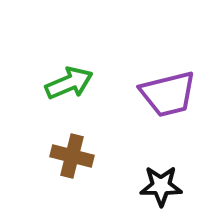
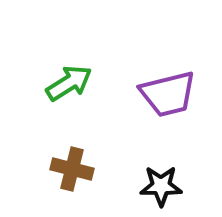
green arrow: rotated 9 degrees counterclockwise
brown cross: moved 13 px down
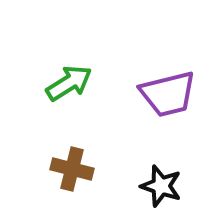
black star: rotated 18 degrees clockwise
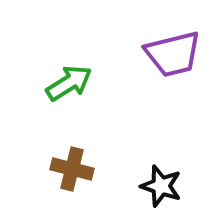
purple trapezoid: moved 5 px right, 40 px up
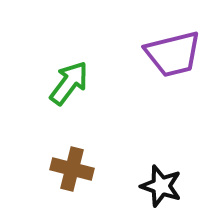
green arrow: rotated 21 degrees counterclockwise
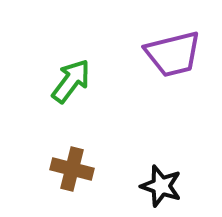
green arrow: moved 2 px right, 2 px up
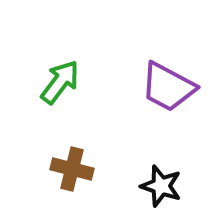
purple trapezoid: moved 5 px left, 33 px down; rotated 42 degrees clockwise
green arrow: moved 11 px left, 1 px down
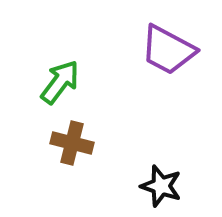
purple trapezoid: moved 37 px up
brown cross: moved 26 px up
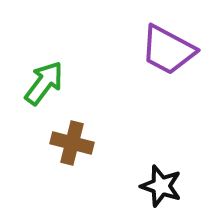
green arrow: moved 16 px left, 1 px down
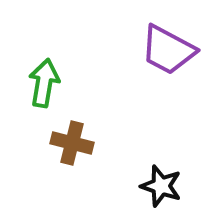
green arrow: rotated 27 degrees counterclockwise
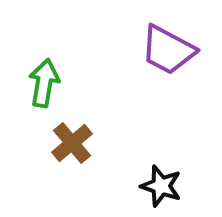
brown cross: rotated 36 degrees clockwise
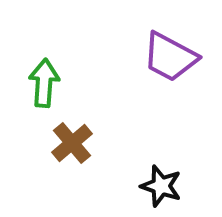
purple trapezoid: moved 2 px right, 7 px down
green arrow: rotated 6 degrees counterclockwise
